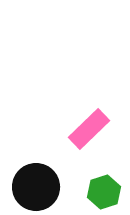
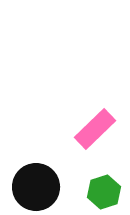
pink rectangle: moved 6 px right
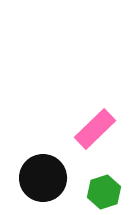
black circle: moved 7 px right, 9 px up
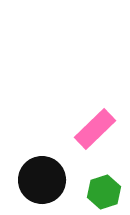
black circle: moved 1 px left, 2 px down
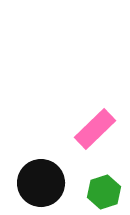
black circle: moved 1 px left, 3 px down
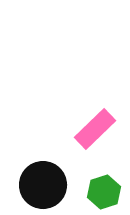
black circle: moved 2 px right, 2 px down
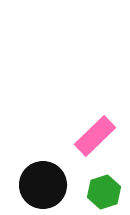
pink rectangle: moved 7 px down
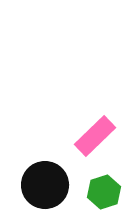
black circle: moved 2 px right
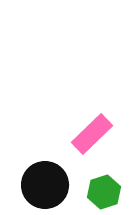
pink rectangle: moved 3 px left, 2 px up
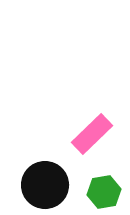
green hexagon: rotated 8 degrees clockwise
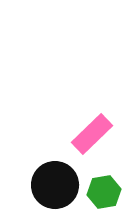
black circle: moved 10 px right
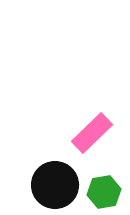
pink rectangle: moved 1 px up
